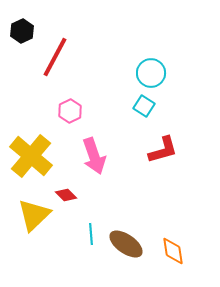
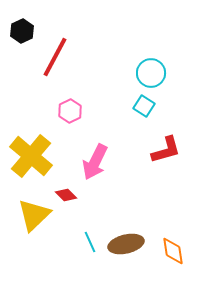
red L-shape: moved 3 px right
pink arrow: moved 1 px right, 6 px down; rotated 45 degrees clockwise
cyan line: moved 1 px left, 8 px down; rotated 20 degrees counterclockwise
brown ellipse: rotated 48 degrees counterclockwise
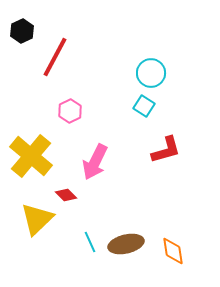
yellow triangle: moved 3 px right, 4 px down
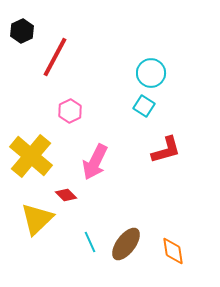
brown ellipse: rotated 40 degrees counterclockwise
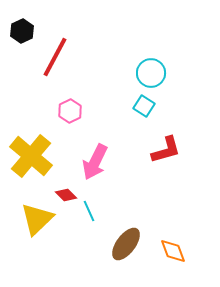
cyan line: moved 1 px left, 31 px up
orange diamond: rotated 12 degrees counterclockwise
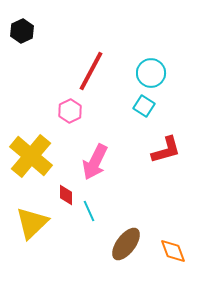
red line: moved 36 px right, 14 px down
red diamond: rotated 45 degrees clockwise
yellow triangle: moved 5 px left, 4 px down
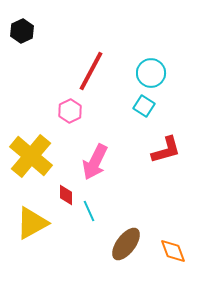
yellow triangle: rotated 15 degrees clockwise
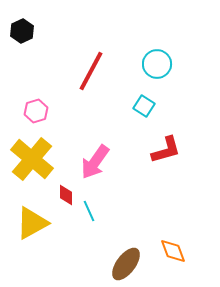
cyan circle: moved 6 px right, 9 px up
pink hexagon: moved 34 px left; rotated 10 degrees clockwise
yellow cross: moved 1 px right, 3 px down
pink arrow: rotated 9 degrees clockwise
brown ellipse: moved 20 px down
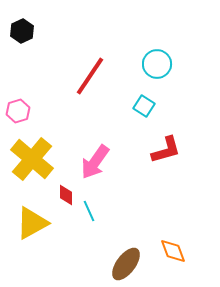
red line: moved 1 px left, 5 px down; rotated 6 degrees clockwise
pink hexagon: moved 18 px left
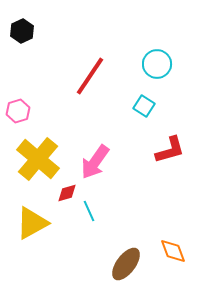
red L-shape: moved 4 px right
yellow cross: moved 6 px right
red diamond: moved 1 px right, 2 px up; rotated 75 degrees clockwise
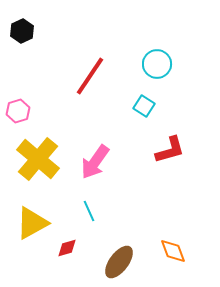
red diamond: moved 55 px down
brown ellipse: moved 7 px left, 2 px up
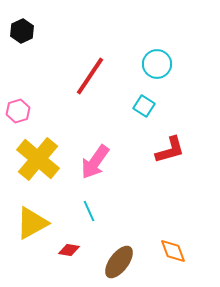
red diamond: moved 2 px right, 2 px down; rotated 25 degrees clockwise
